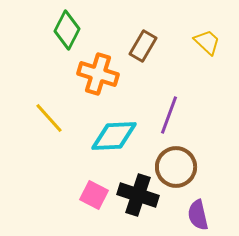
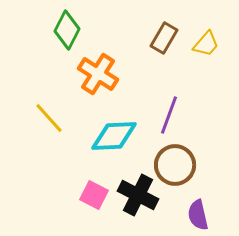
yellow trapezoid: moved 1 px left, 2 px down; rotated 88 degrees clockwise
brown rectangle: moved 21 px right, 8 px up
orange cross: rotated 15 degrees clockwise
brown circle: moved 1 px left, 2 px up
black cross: rotated 9 degrees clockwise
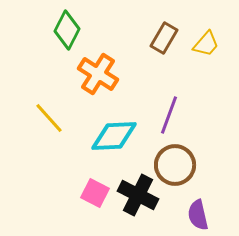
pink square: moved 1 px right, 2 px up
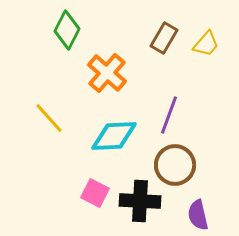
orange cross: moved 9 px right, 1 px up; rotated 9 degrees clockwise
black cross: moved 2 px right, 6 px down; rotated 24 degrees counterclockwise
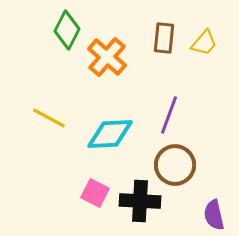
brown rectangle: rotated 24 degrees counterclockwise
yellow trapezoid: moved 2 px left, 1 px up
orange cross: moved 16 px up
yellow line: rotated 20 degrees counterclockwise
cyan diamond: moved 4 px left, 2 px up
purple semicircle: moved 16 px right
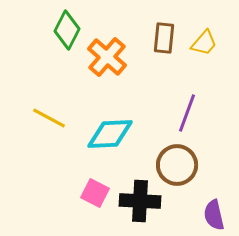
purple line: moved 18 px right, 2 px up
brown circle: moved 2 px right
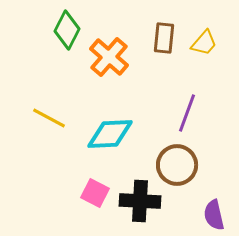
orange cross: moved 2 px right
